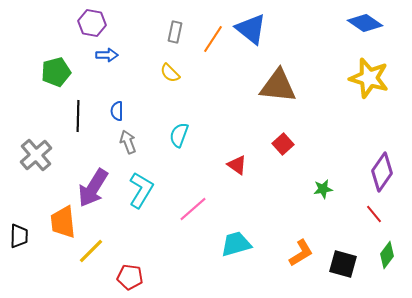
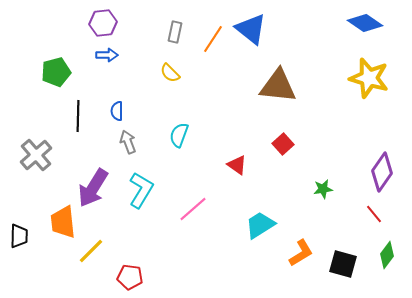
purple hexagon: moved 11 px right; rotated 16 degrees counterclockwise
cyan trapezoid: moved 24 px right, 19 px up; rotated 16 degrees counterclockwise
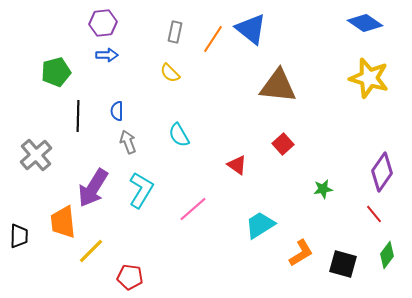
cyan semicircle: rotated 50 degrees counterclockwise
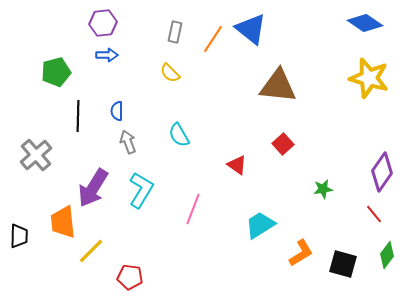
pink line: rotated 28 degrees counterclockwise
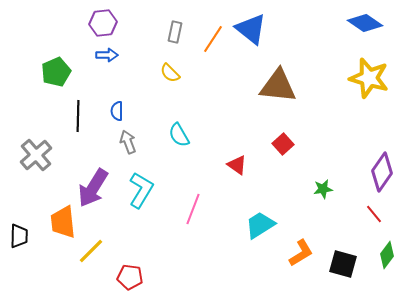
green pentagon: rotated 8 degrees counterclockwise
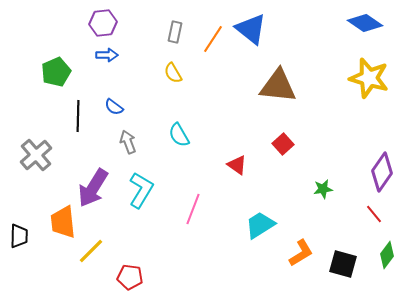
yellow semicircle: moved 3 px right; rotated 15 degrees clockwise
blue semicircle: moved 3 px left, 4 px up; rotated 54 degrees counterclockwise
